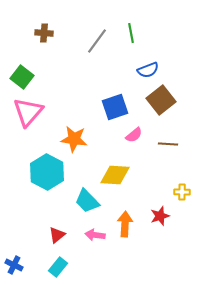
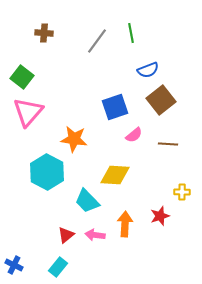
red triangle: moved 9 px right
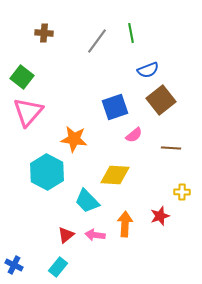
brown line: moved 3 px right, 4 px down
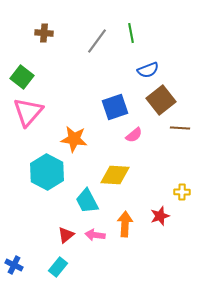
brown line: moved 9 px right, 20 px up
cyan trapezoid: rotated 16 degrees clockwise
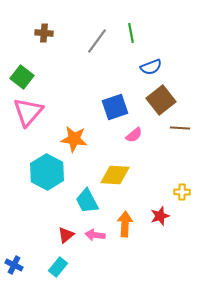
blue semicircle: moved 3 px right, 3 px up
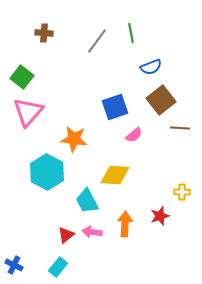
pink arrow: moved 3 px left, 3 px up
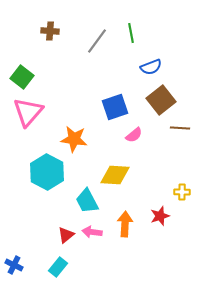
brown cross: moved 6 px right, 2 px up
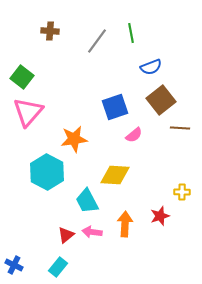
orange star: rotated 16 degrees counterclockwise
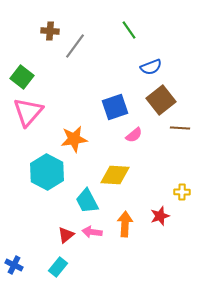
green line: moved 2 px left, 3 px up; rotated 24 degrees counterclockwise
gray line: moved 22 px left, 5 px down
